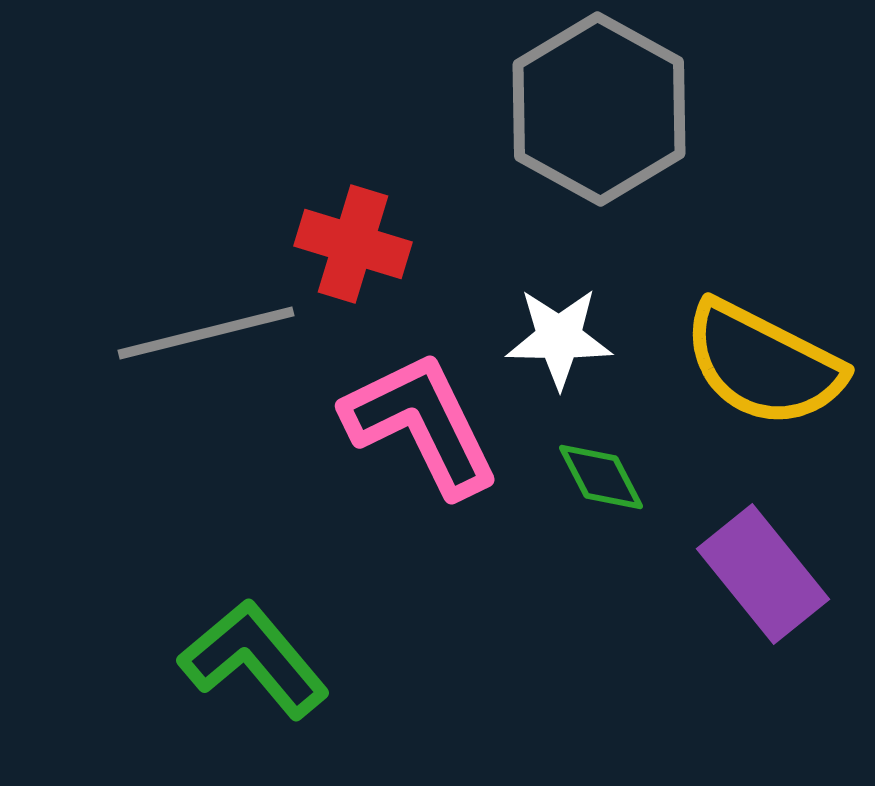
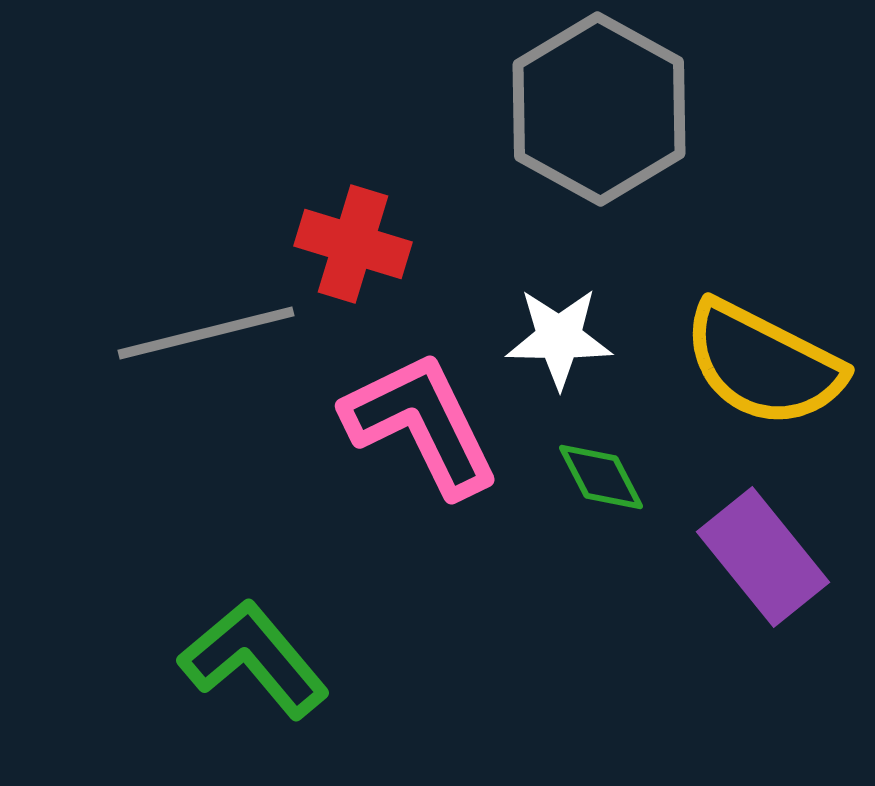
purple rectangle: moved 17 px up
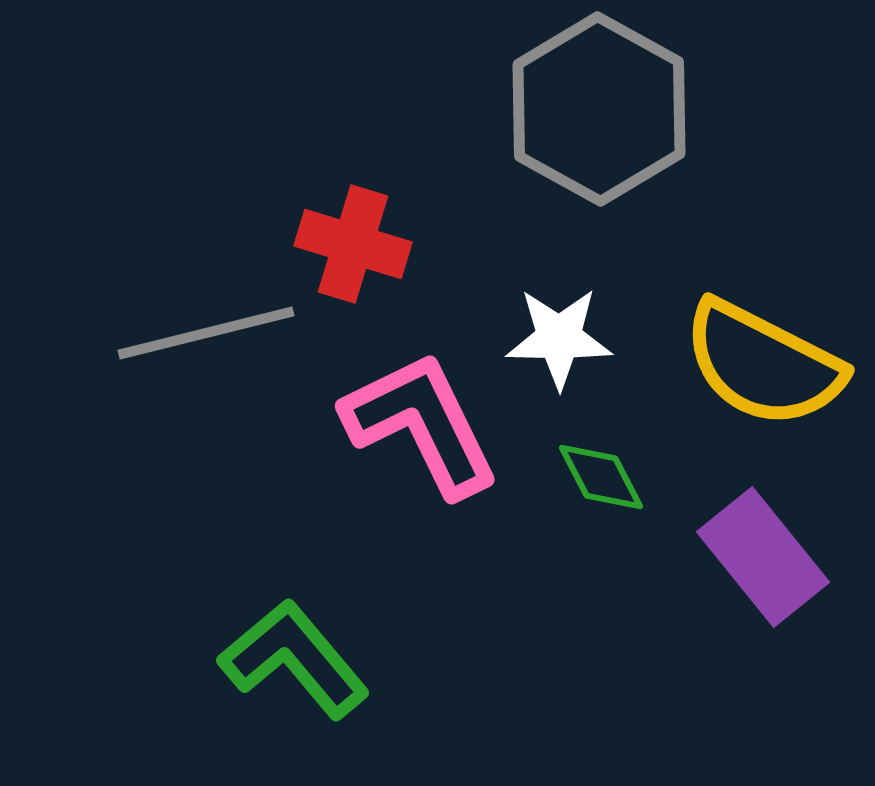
green L-shape: moved 40 px right
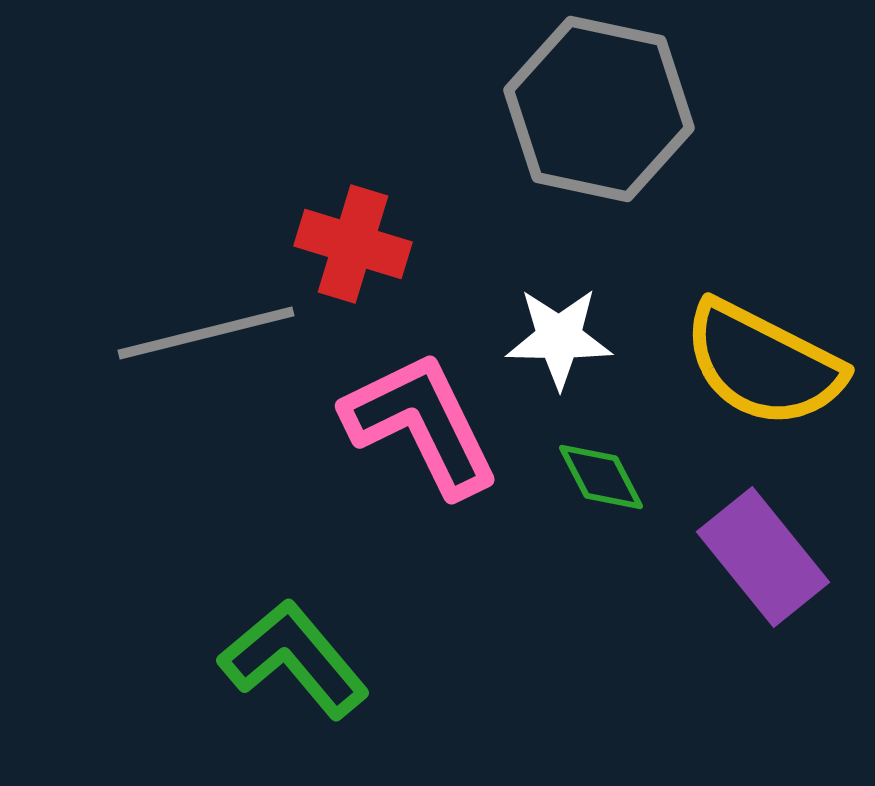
gray hexagon: rotated 17 degrees counterclockwise
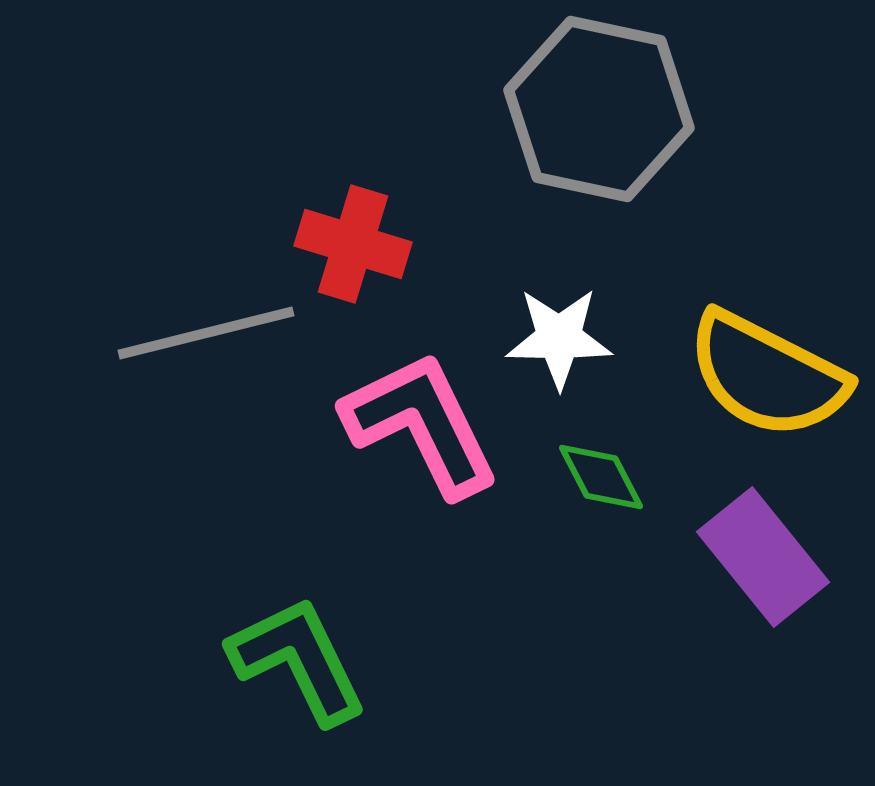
yellow semicircle: moved 4 px right, 11 px down
green L-shape: moved 4 px right, 1 px down; rotated 14 degrees clockwise
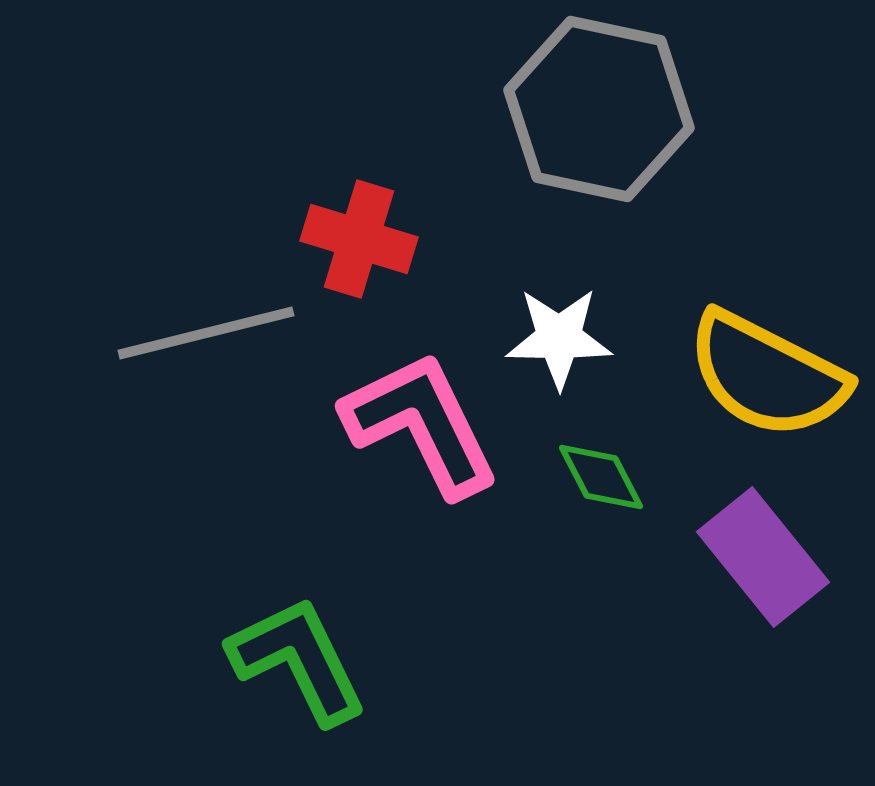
red cross: moved 6 px right, 5 px up
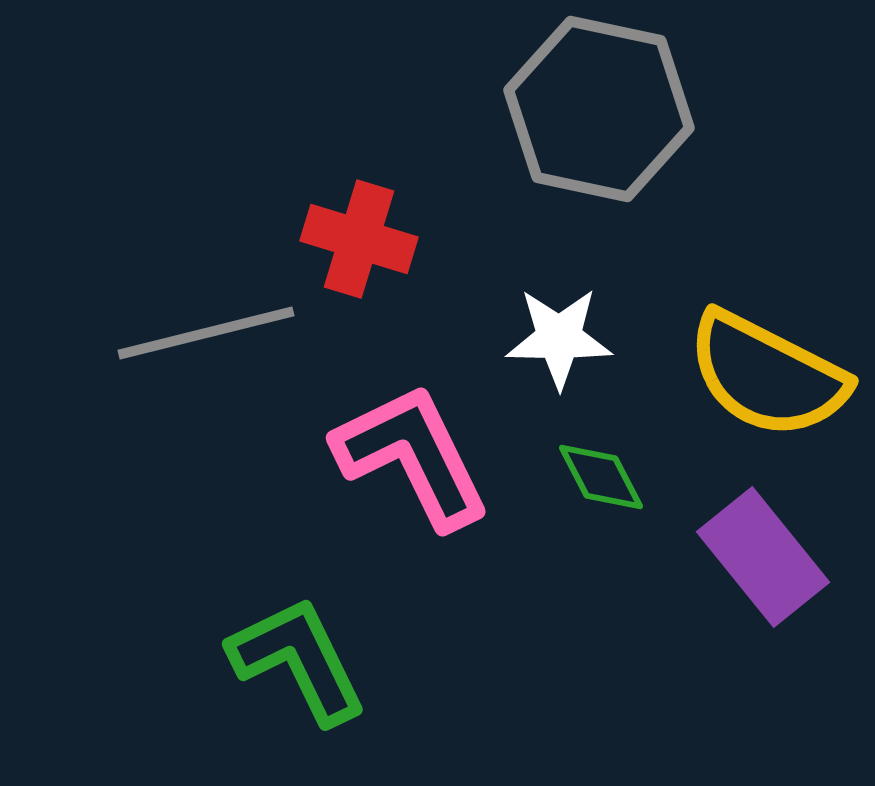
pink L-shape: moved 9 px left, 32 px down
